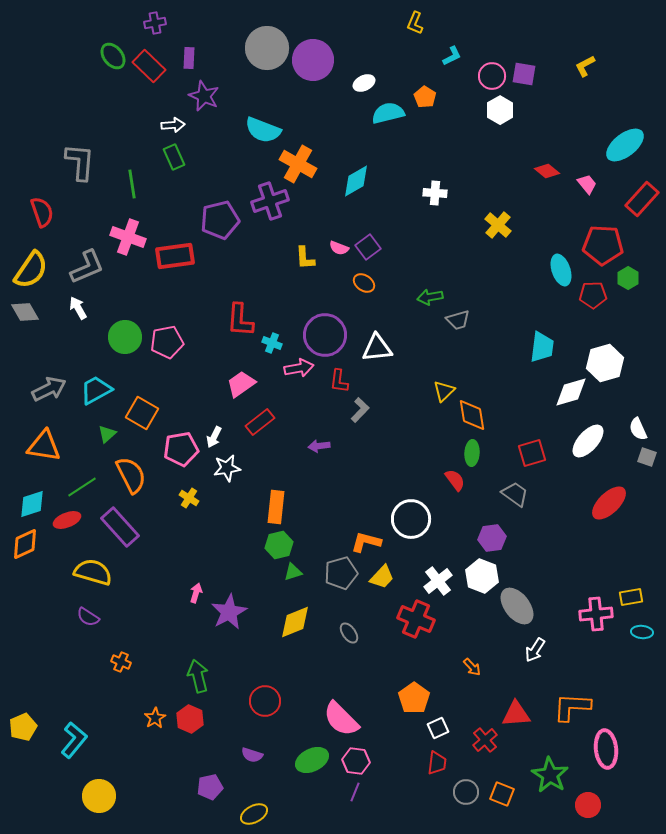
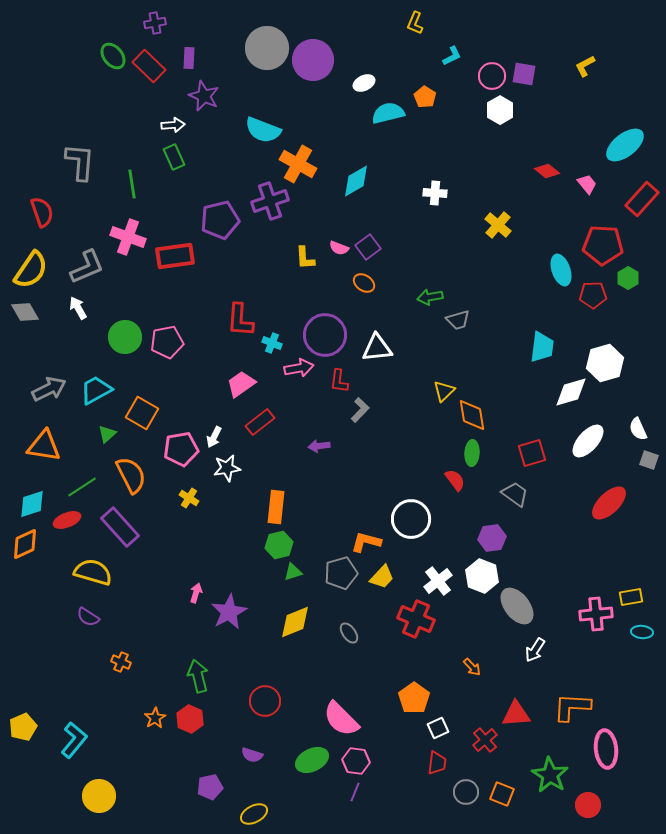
gray square at (647, 457): moved 2 px right, 3 px down
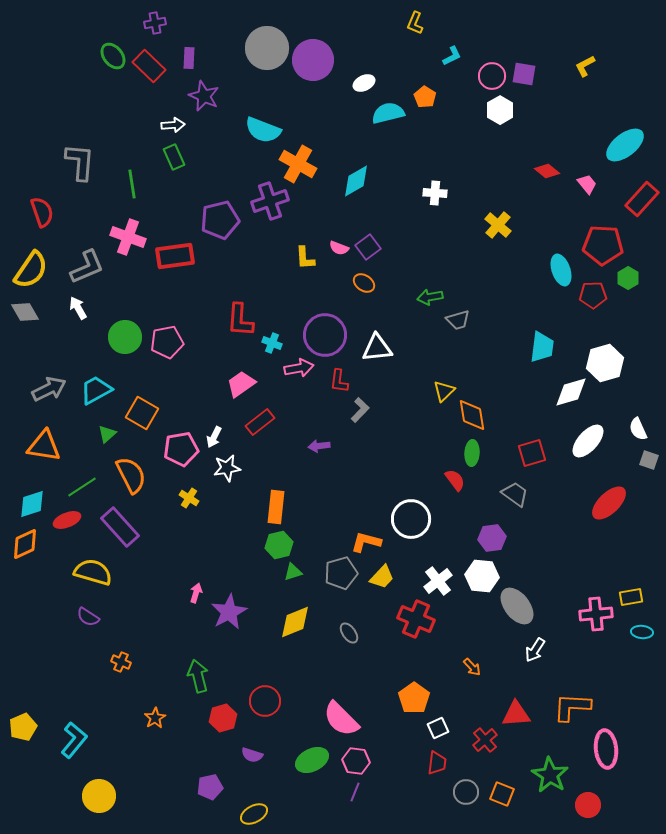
white hexagon at (482, 576): rotated 16 degrees counterclockwise
red hexagon at (190, 719): moved 33 px right, 1 px up; rotated 20 degrees clockwise
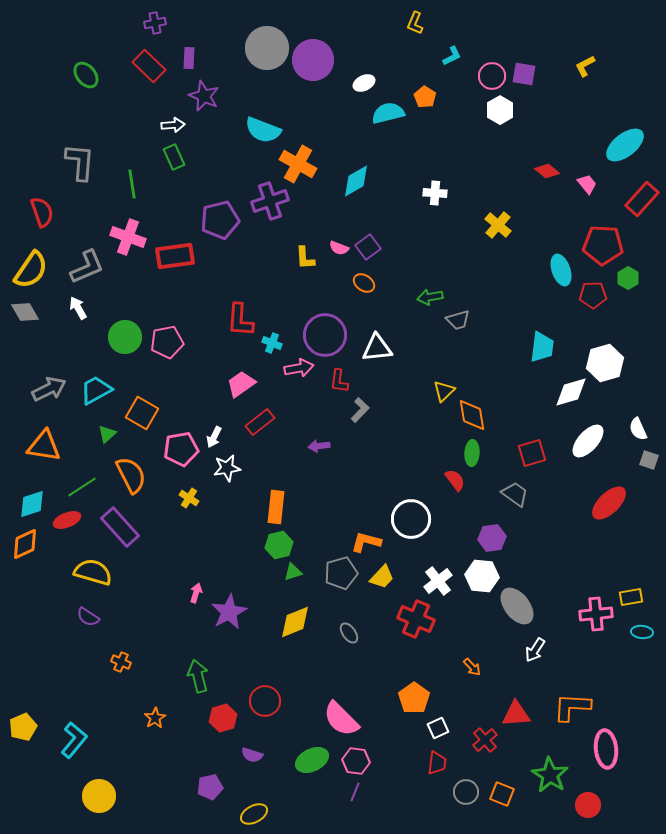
green ellipse at (113, 56): moved 27 px left, 19 px down
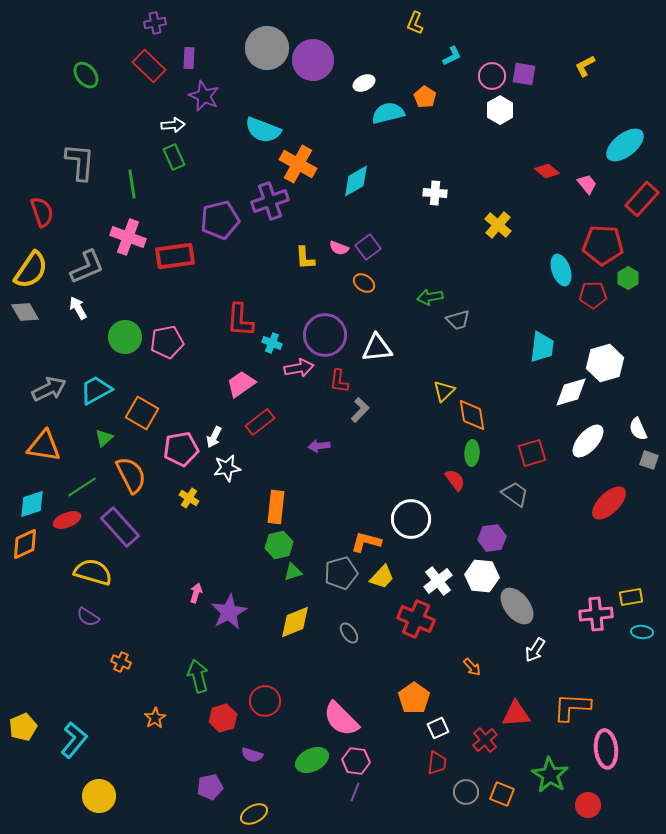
green triangle at (107, 434): moved 3 px left, 4 px down
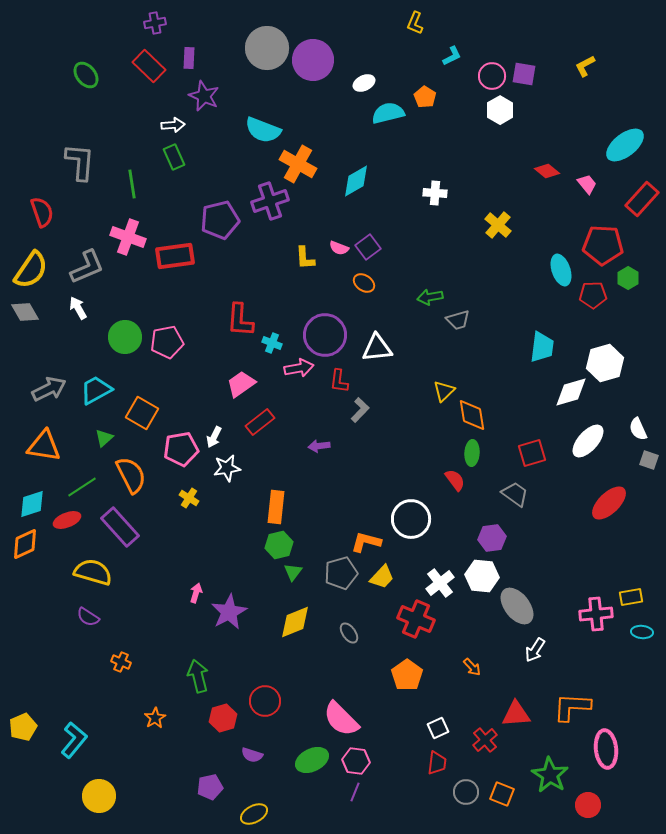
green triangle at (293, 572): rotated 36 degrees counterclockwise
white cross at (438, 581): moved 2 px right, 2 px down
orange pentagon at (414, 698): moved 7 px left, 23 px up
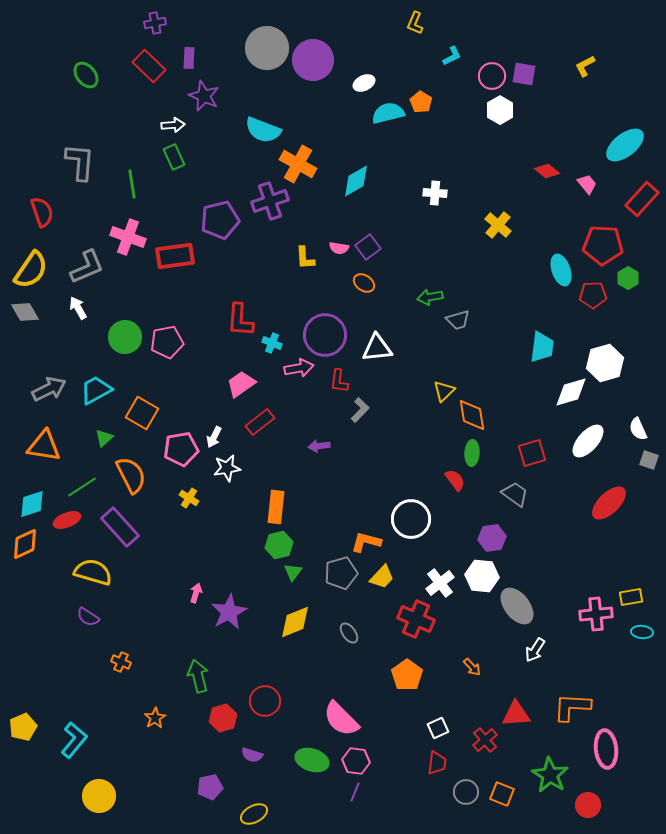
orange pentagon at (425, 97): moved 4 px left, 5 px down
pink semicircle at (339, 248): rotated 12 degrees counterclockwise
green ellipse at (312, 760): rotated 44 degrees clockwise
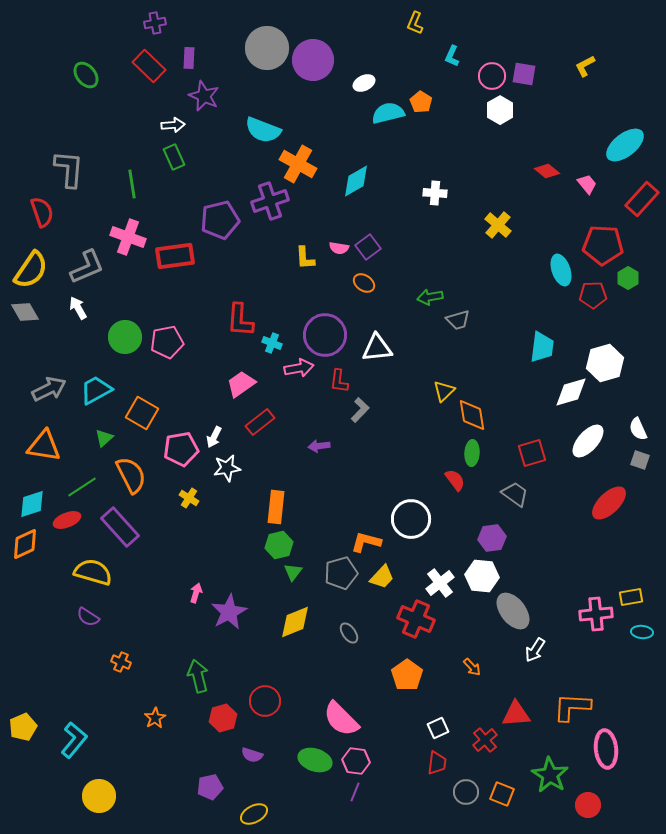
cyan L-shape at (452, 56): rotated 140 degrees clockwise
gray L-shape at (80, 162): moved 11 px left, 7 px down
gray square at (649, 460): moved 9 px left
gray ellipse at (517, 606): moved 4 px left, 5 px down
green ellipse at (312, 760): moved 3 px right
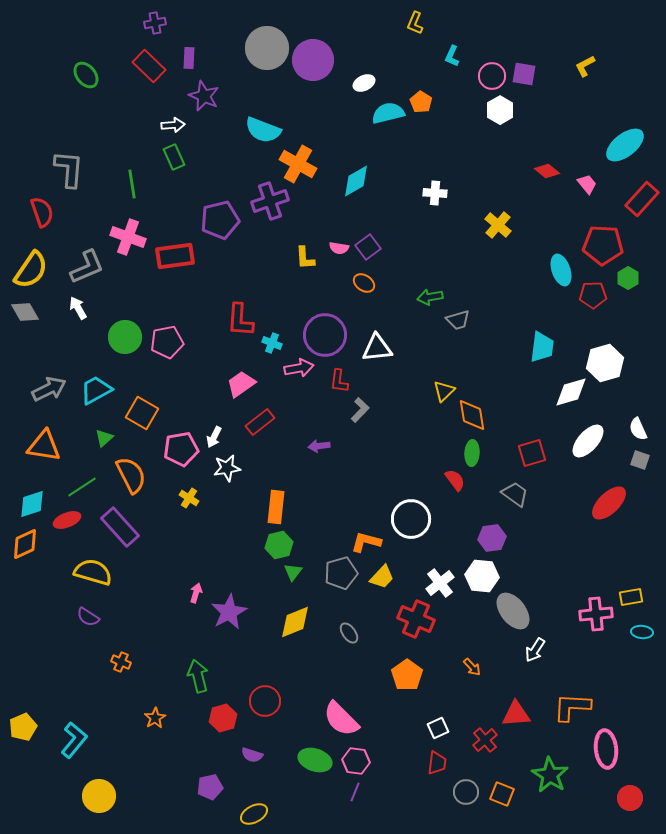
red circle at (588, 805): moved 42 px right, 7 px up
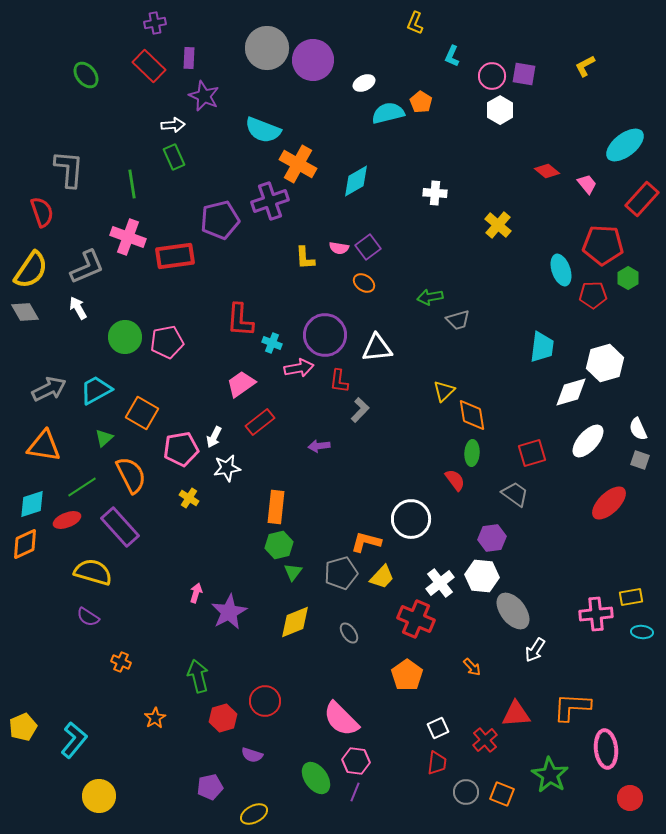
green ellipse at (315, 760): moved 1 px right, 18 px down; rotated 36 degrees clockwise
